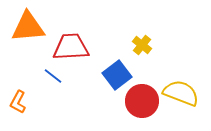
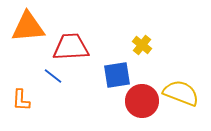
blue square: rotated 28 degrees clockwise
orange L-shape: moved 3 px right, 2 px up; rotated 25 degrees counterclockwise
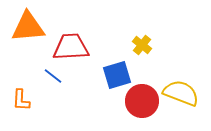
blue square: rotated 8 degrees counterclockwise
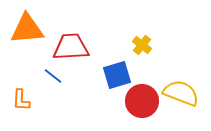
orange triangle: moved 1 px left, 2 px down
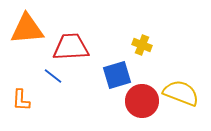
yellow cross: rotated 18 degrees counterclockwise
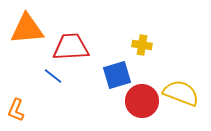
yellow cross: rotated 12 degrees counterclockwise
orange L-shape: moved 5 px left, 10 px down; rotated 20 degrees clockwise
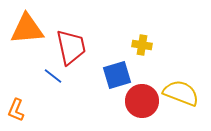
red trapezoid: rotated 81 degrees clockwise
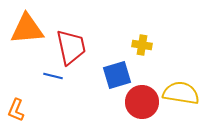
blue line: rotated 24 degrees counterclockwise
yellow semicircle: rotated 12 degrees counterclockwise
red circle: moved 1 px down
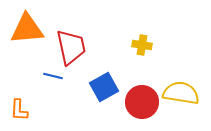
blue square: moved 13 px left, 12 px down; rotated 12 degrees counterclockwise
orange L-shape: moved 3 px right; rotated 20 degrees counterclockwise
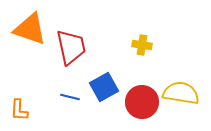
orange triangle: moved 3 px right; rotated 24 degrees clockwise
blue line: moved 17 px right, 21 px down
